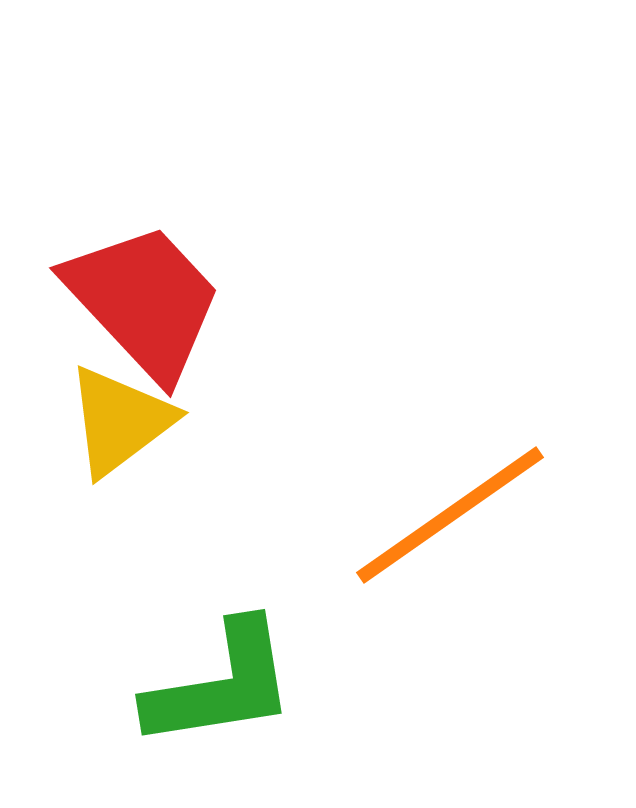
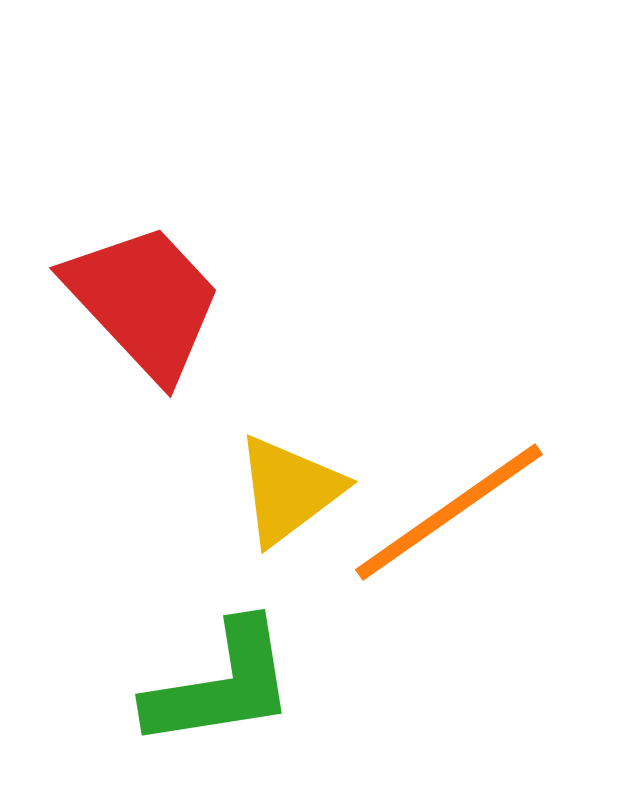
yellow triangle: moved 169 px right, 69 px down
orange line: moved 1 px left, 3 px up
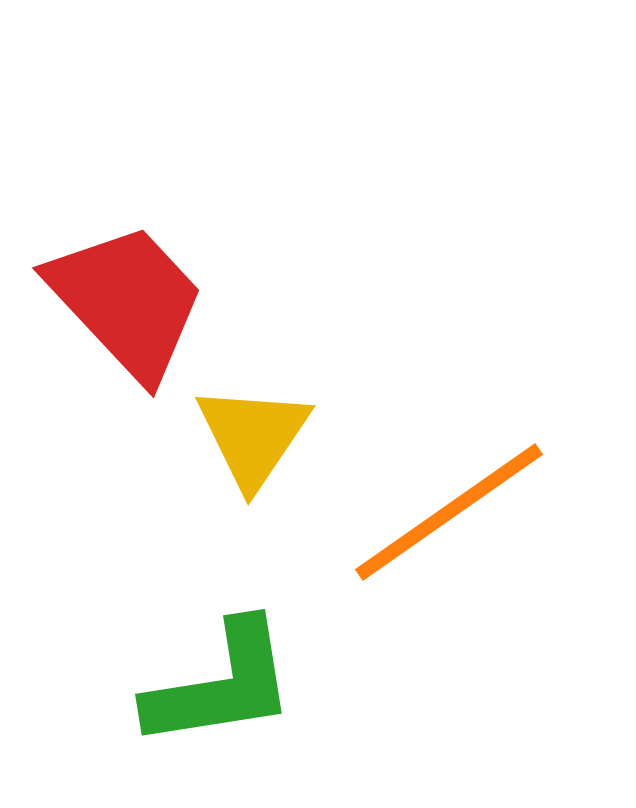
red trapezoid: moved 17 px left
yellow triangle: moved 36 px left, 54 px up; rotated 19 degrees counterclockwise
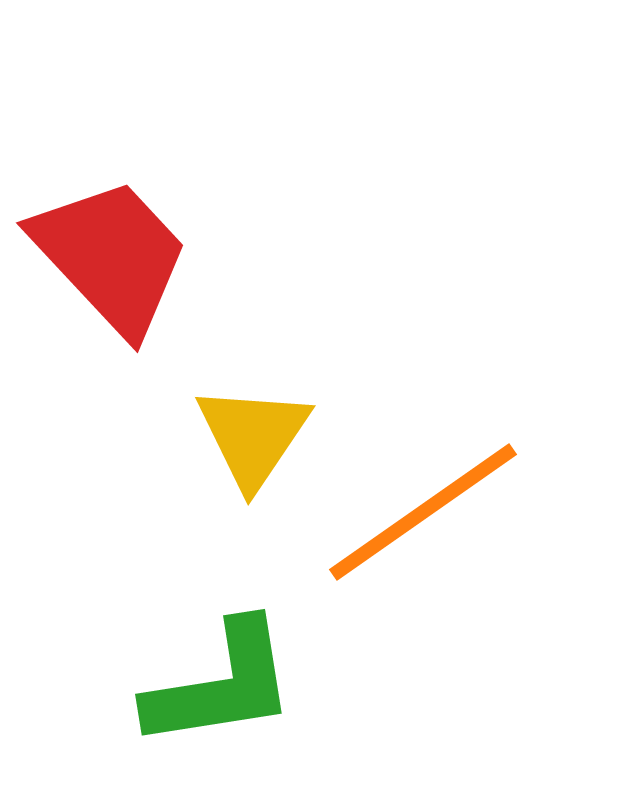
red trapezoid: moved 16 px left, 45 px up
orange line: moved 26 px left
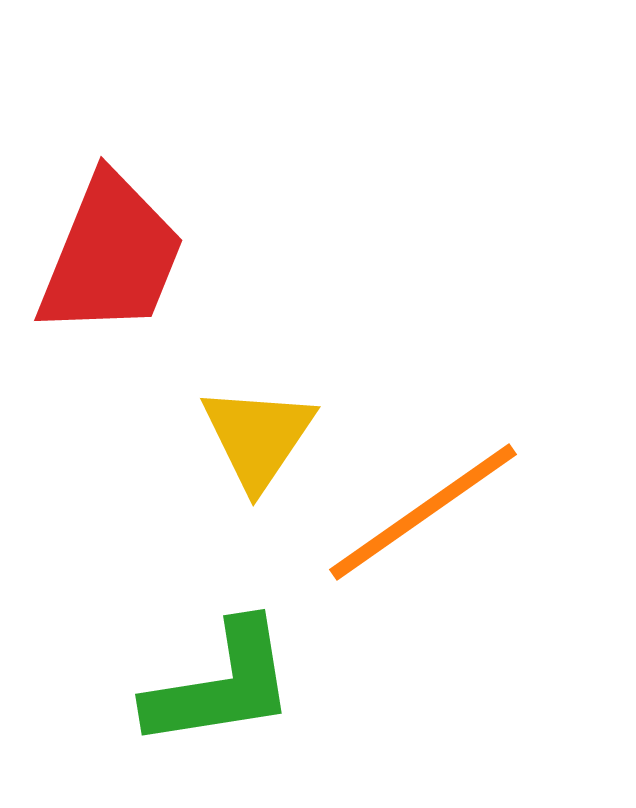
red trapezoid: rotated 65 degrees clockwise
yellow triangle: moved 5 px right, 1 px down
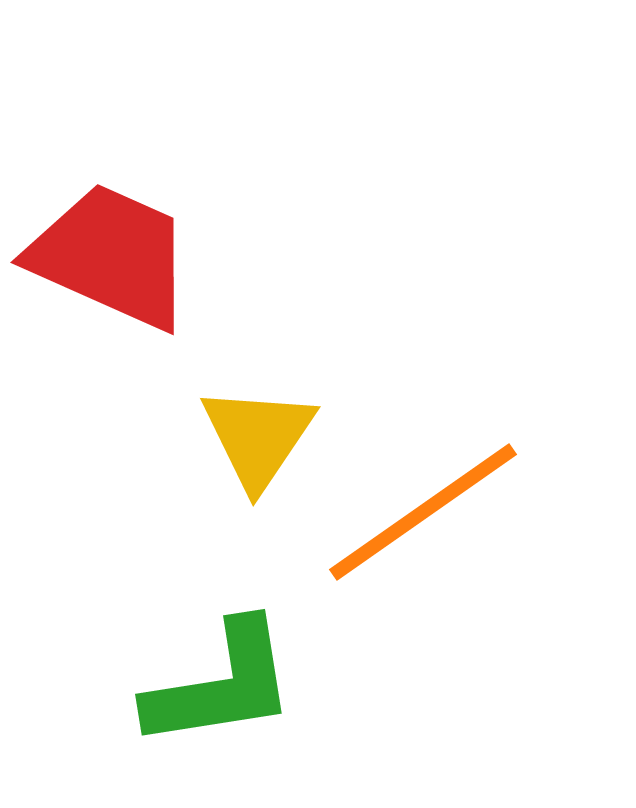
red trapezoid: rotated 88 degrees counterclockwise
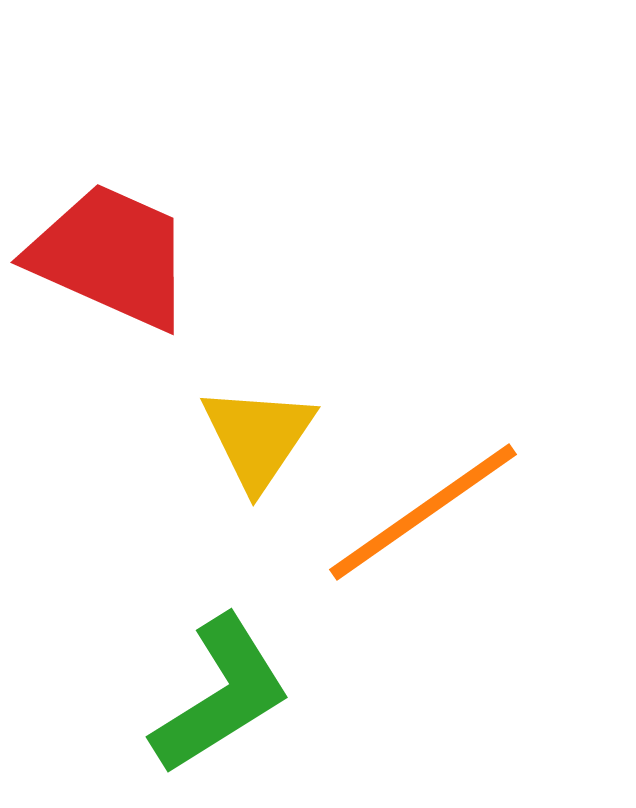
green L-shape: moved 10 px down; rotated 23 degrees counterclockwise
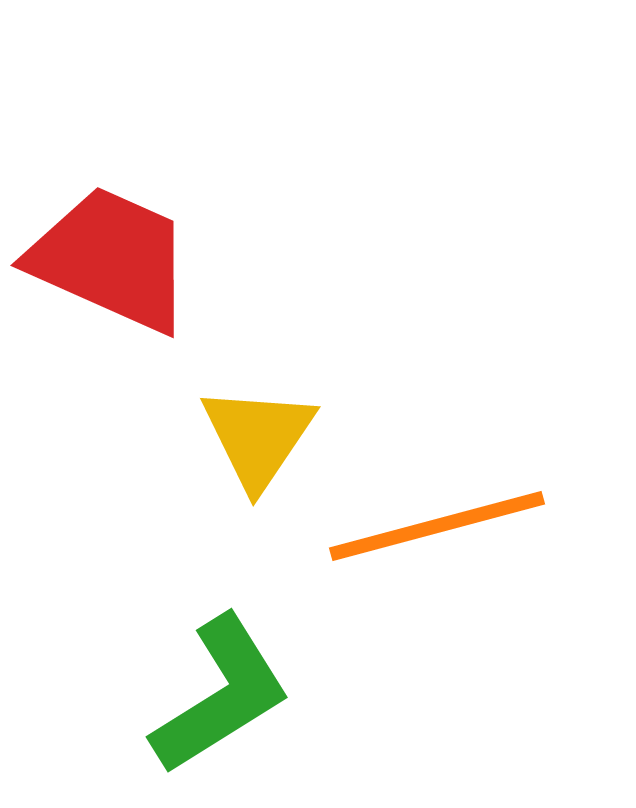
red trapezoid: moved 3 px down
orange line: moved 14 px right, 14 px down; rotated 20 degrees clockwise
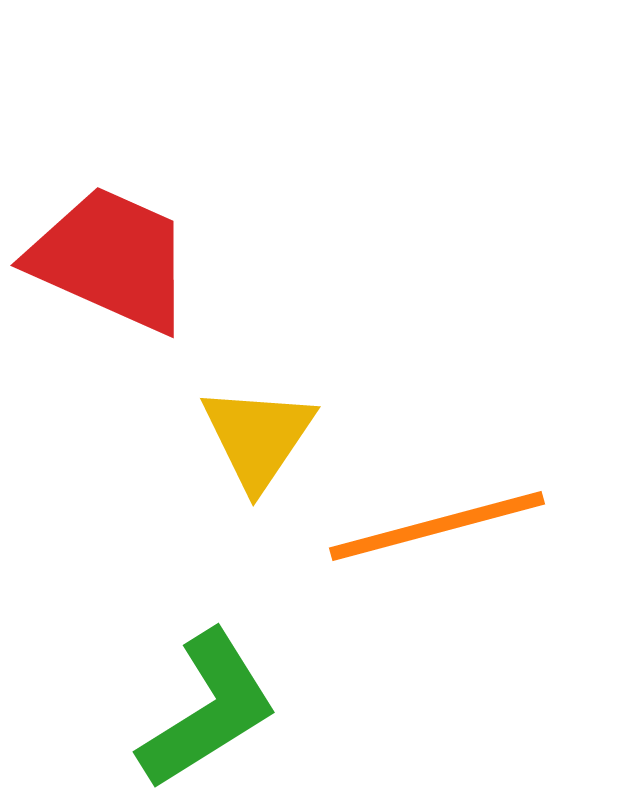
green L-shape: moved 13 px left, 15 px down
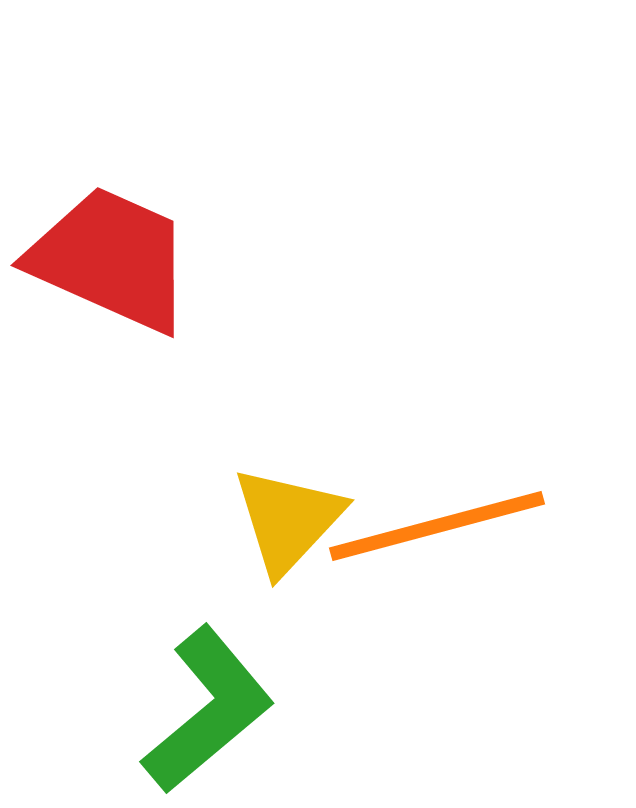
yellow triangle: moved 30 px right, 83 px down; rotated 9 degrees clockwise
green L-shape: rotated 8 degrees counterclockwise
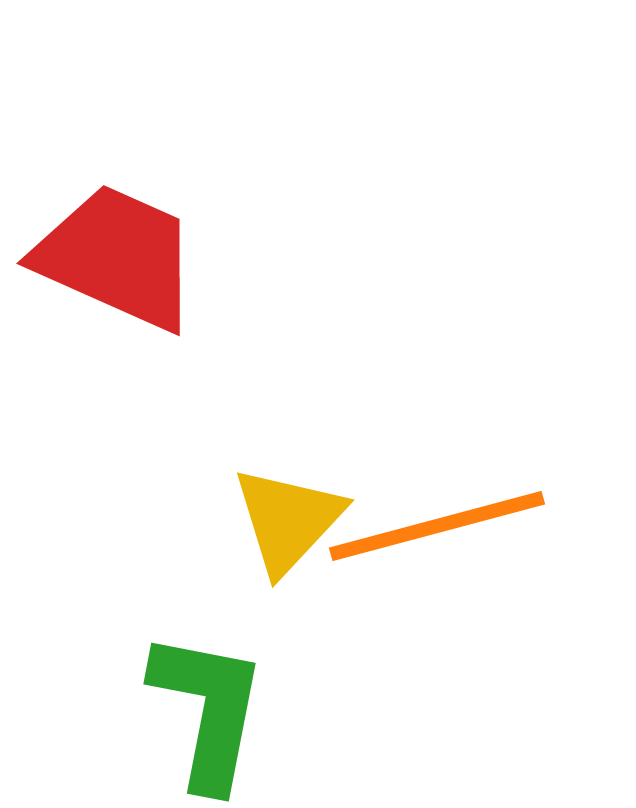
red trapezoid: moved 6 px right, 2 px up
green L-shape: rotated 39 degrees counterclockwise
